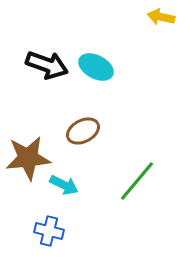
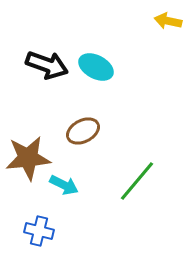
yellow arrow: moved 7 px right, 4 px down
blue cross: moved 10 px left
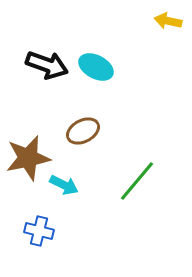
brown star: rotated 6 degrees counterclockwise
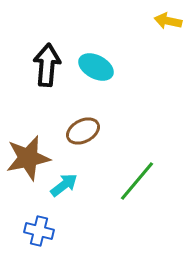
black arrow: rotated 105 degrees counterclockwise
cyan arrow: rotated 64 degrees counterclockwise
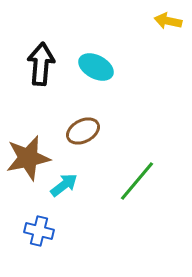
black arrow: moved 6 px left, 1 px up
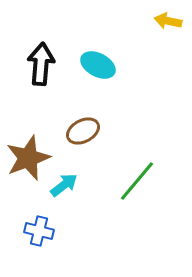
cyan ellipse: moved 2 px right, 2 px up
brown star: rotated 9 degrees counterclockwise
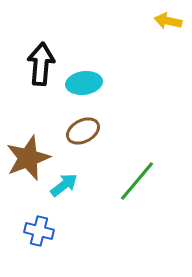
cyan ellipse: moved 14 px left, 18 px down; rotated 36 degrees counterclockwise
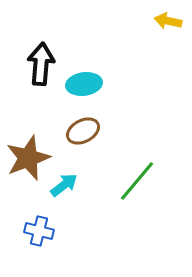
cyan ellipse: moved 1 px down
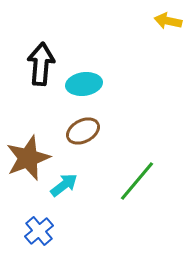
blue cross: rotated 36 degrees clockwise
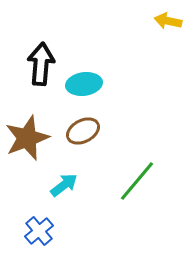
brown star: moved 1 px left, 20 px up
